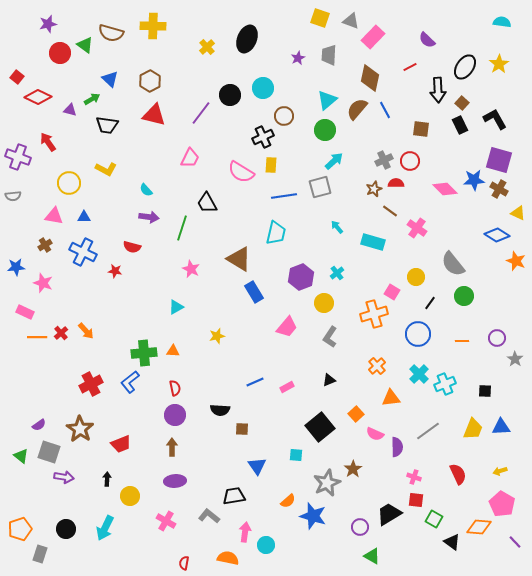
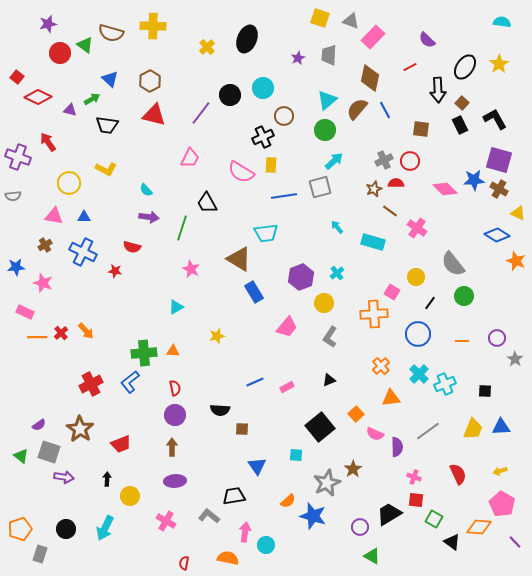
cyan trapezoid at (276, 233): moved 10 px left; rotated 70 degrees clockwise
orange cross at (374, 314): rotated 12 degrees clockwise
orange cross at (377, 366): moved 4 px right
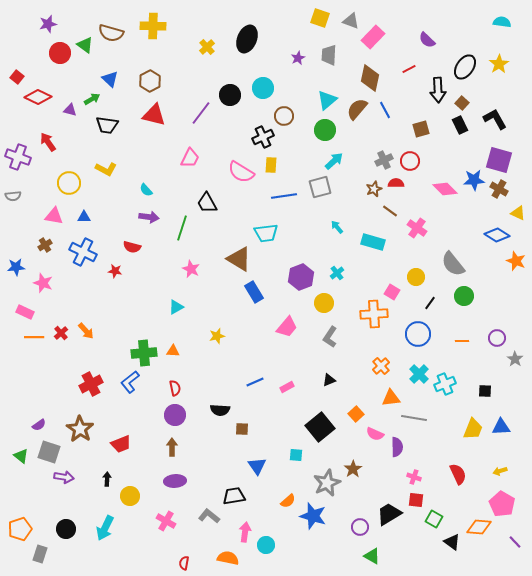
red line at (410, 67): moved 1 px left, 2 px down
brown square at (421, 129): rotated 24 degrees counterclockwise
orange line at (37, 337): moved 3 px left
gray line at (428, 431): moved 14 px left, 13 px up; rotated 45 degrees clockwise
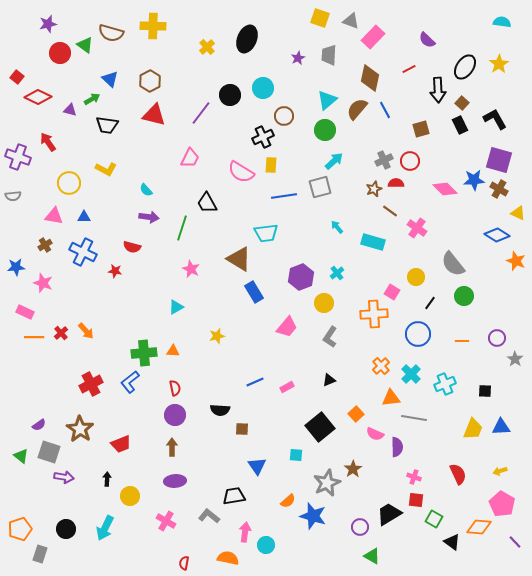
cyan cross at (419, 374): moved 8 px left
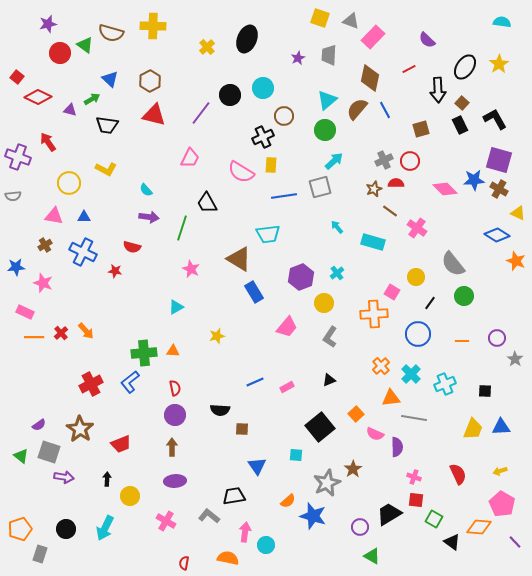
cyan trapezoid at (266, 233): moved 2 px right, 1 px down
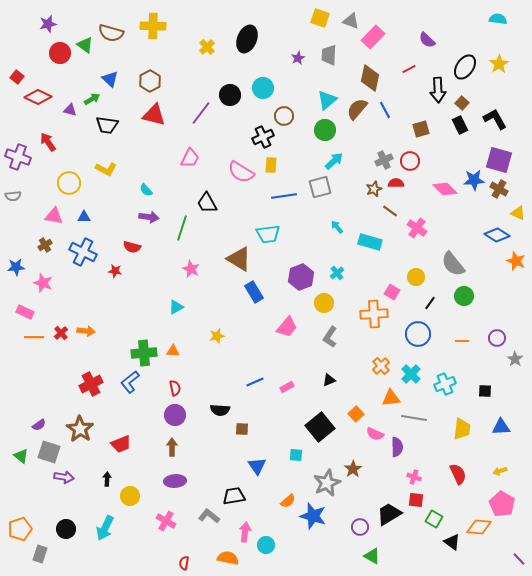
cyan semicircle at (502, 22): moved 4 px left, 3 px up
cyan rectangle at (373, 242): moved 3 px left
orange arrow at (86, 331): rotated 42 degrees counterclockwise
yellow trapezoid at (473, 429): moved 11 px left; rotated 15 degrees counterclockwise
purple line at (515, 542): moved 4 px right, 17 px down
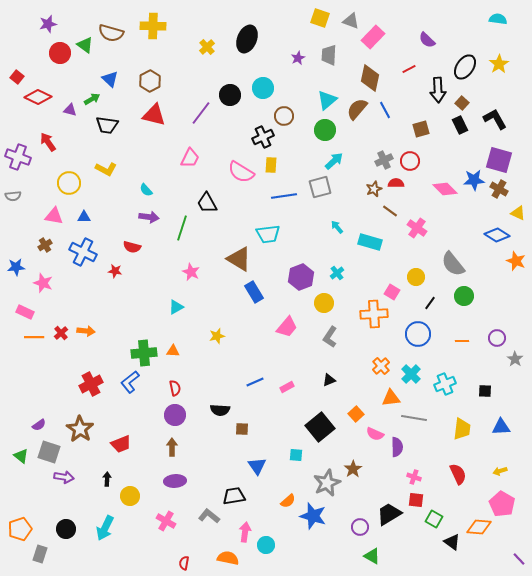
pink star at (191, 269): moved 3 px down
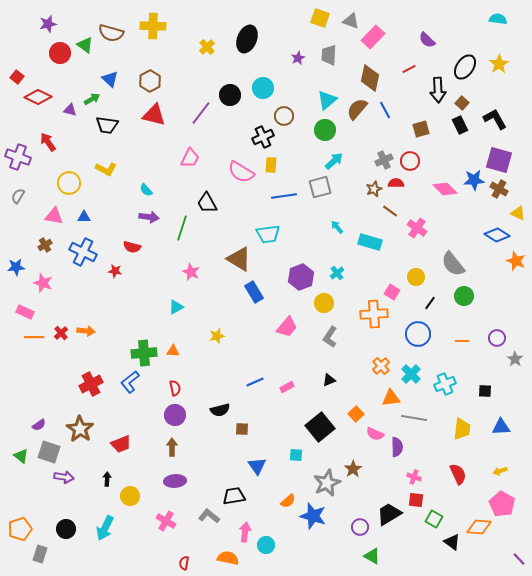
gray semicircle at (13, 196): moved 5 px right; rotated 126 degrees clockwise
black semicircle at (220, 410): rotated 18 degrees counterclockwise
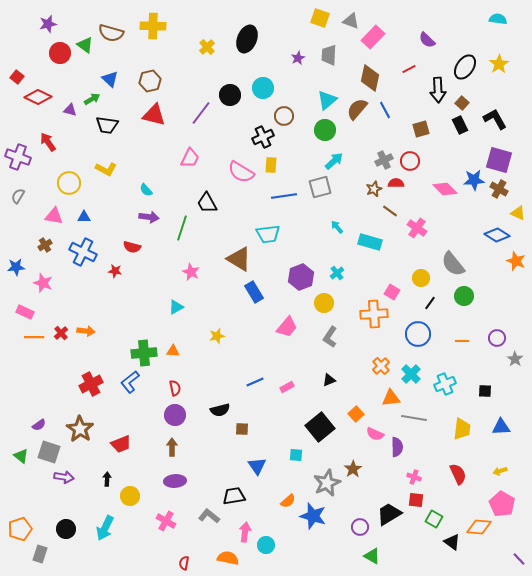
brown hexagon at (150, 81): rotated 15 degrees clockwise
yellow circle at (416, 277): moved 5 px right, 1 px down
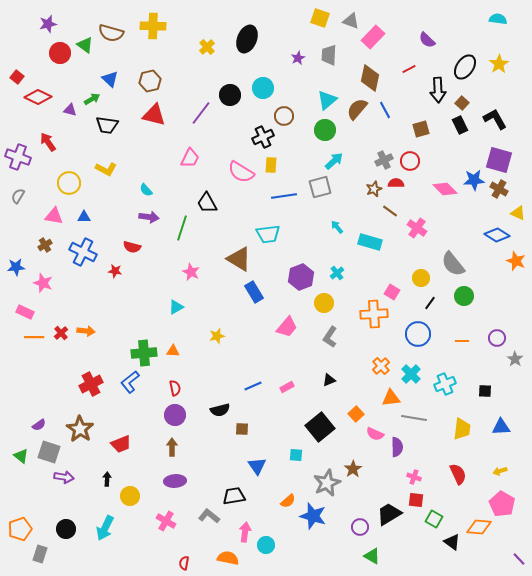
blue line at (255, 382): moved 2 px left, 4 px down
